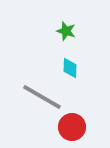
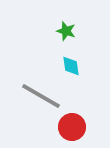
cyan diamond: moved 1 px right, 2 px up; rotated 10 degrees counterclockwise
gray line: moved 1 px left, 1 px up
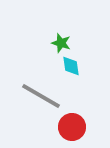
green star: moved 5 px left, 12 px down
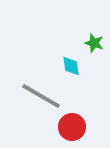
green star: moved 33 px right
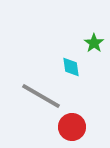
green star: rotated 18 degrees clockwise
cyan diamond: moved 1 px down
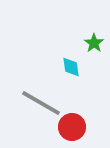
gray line: moved 7 px down
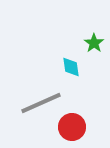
gray line: rotated 54 degrees counterclockwise
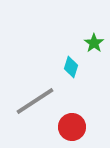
cyan diamond: rotated 25 degrees clockwise
gray line: moved 6 px left, 2 px up; rotated 9 degrees counterclockwise
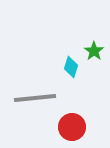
green star: moved 8 px down
gray line: moved 3 px up; rotated 27 degrees clockwise
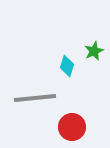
green star: rotated 12 degrees clockwise
cyan diamond: moved 4 px left, 1 px up
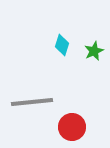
cyan diamond: moved 5 px left, 21 px up
gray line: moved 3 px left, 4 px down
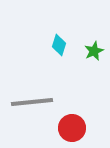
cyan diamond: moved 3 px left
red circle: moved 1 px down
